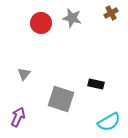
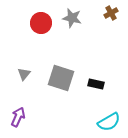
gray square: moved 21 px up
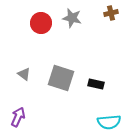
brown cross: rotated 16 degrees clockwise
gray triangle: rotated 32 degrees counterclockwise
cyan semicircle: rotated 25 degrees clockwise
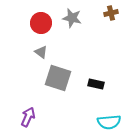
gray triangle: moved 17 px right, 22 px up
gray square: moved 3 px left
purple arrow: moved 10 px right
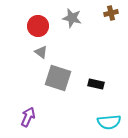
red circle: moved 3 px left, 3 px down
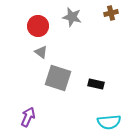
gray star: moved 1 px up
